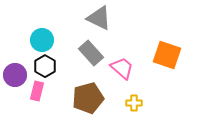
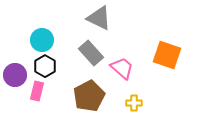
brown pentagon: moved 1 px right, 2 px up; rotated 12 degrees counterclockwise
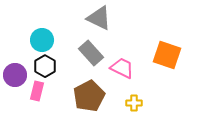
pink trapezoid: rotated 15 degrees counterclockwise
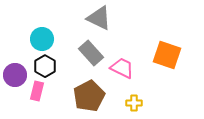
cyan circle: moved 1 px up
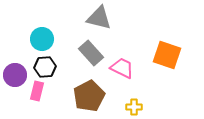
gray triangle: rotated 12 degrees counterclockwise
black hexagon: moved 1 px down; rotated 25 degrees clockwise
yellow cross: moved 4 px down
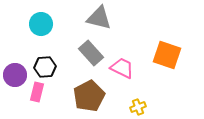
cyan circle: moved 1 px left, 15 px up
pink rectangle: moved 1 px down
yellow cross: moved 4 px right; rotated 21 degrees counterclockwise
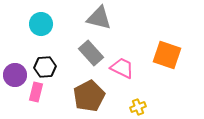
pink rectangle: moved 1 px left
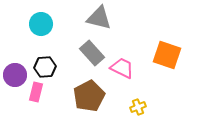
gray rectangle: moved 1 px right
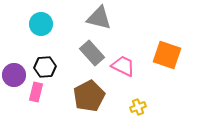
pink trapezoid: moved 1 px right, 2 px up
purple circle: moved 1 px left
